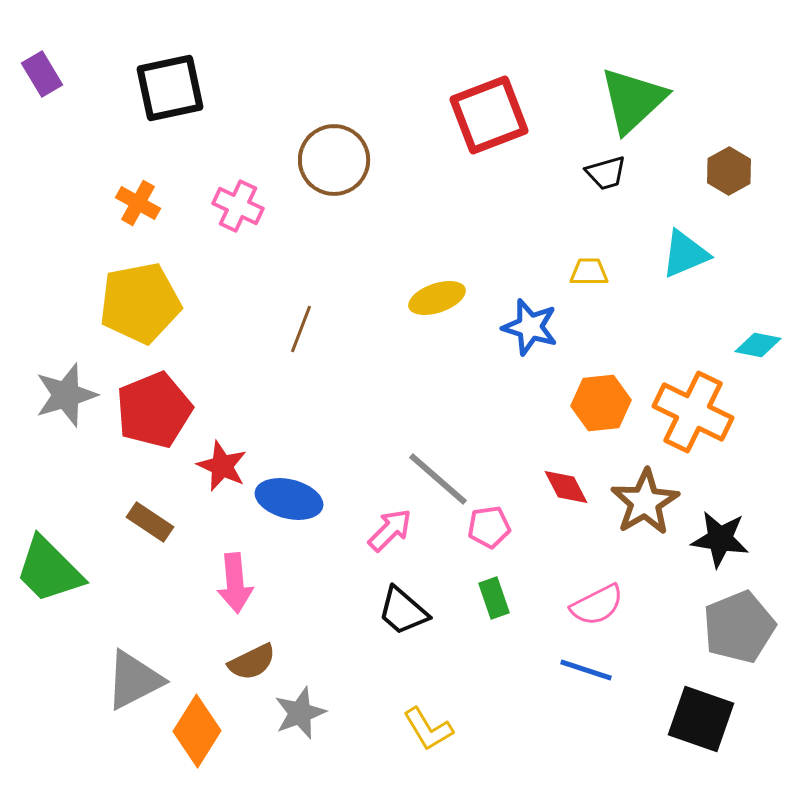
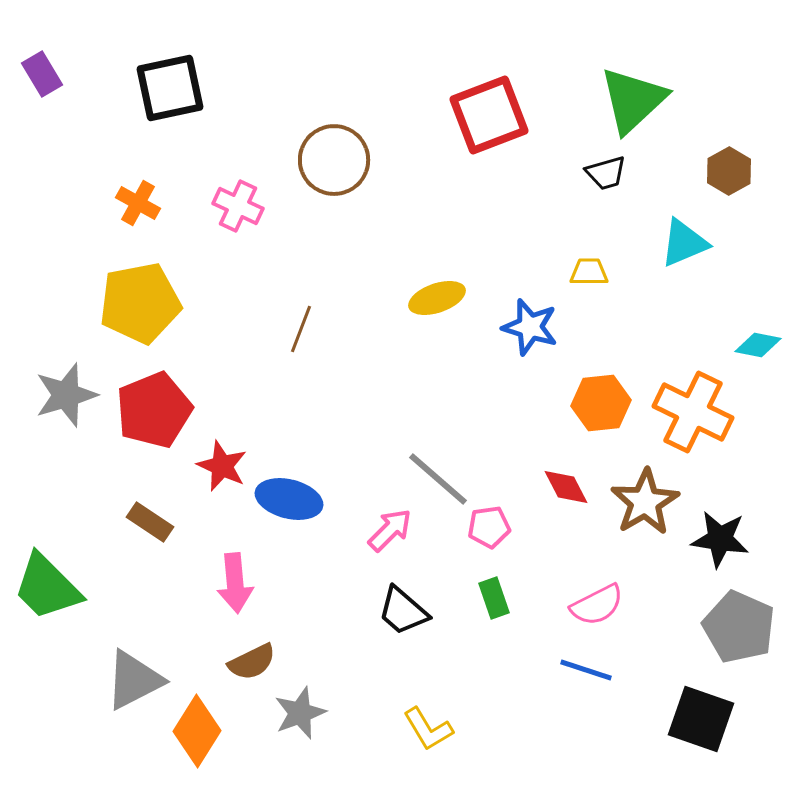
cyan triangle at (685, 254): moved 1 px left, 11 px up
green trapezoid at (49, 570): moved 2 px left, 17 px down
gray pentagon at (739, 627): rotated 26 degrees counterclockwise
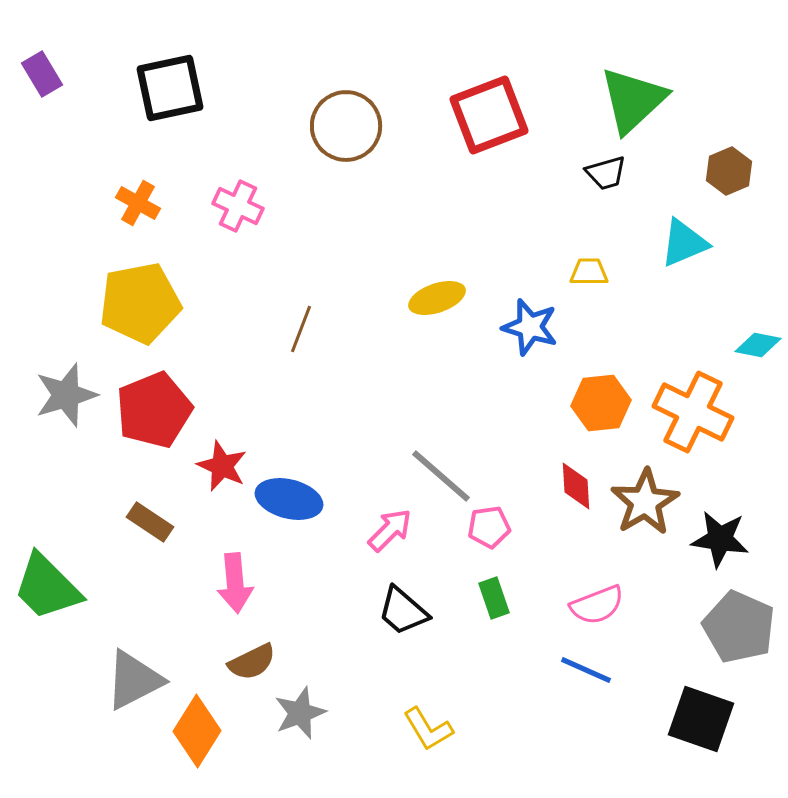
brown circle at (334, 160): moved 12 px right, 34 px up
brown hexagon at (729, 171): rotated 6 degrees clockwise
gray line at (438, 479): moved 3 px right, 3 px up
red diamond at (566, 487): moved 10 px right, 1 px up; rotated 24 degrees clockwise
pink semicircle at (597, 605): rotated 6 degrees clockwise
blue line at (586, 670): rotated 6 degrees clockwise
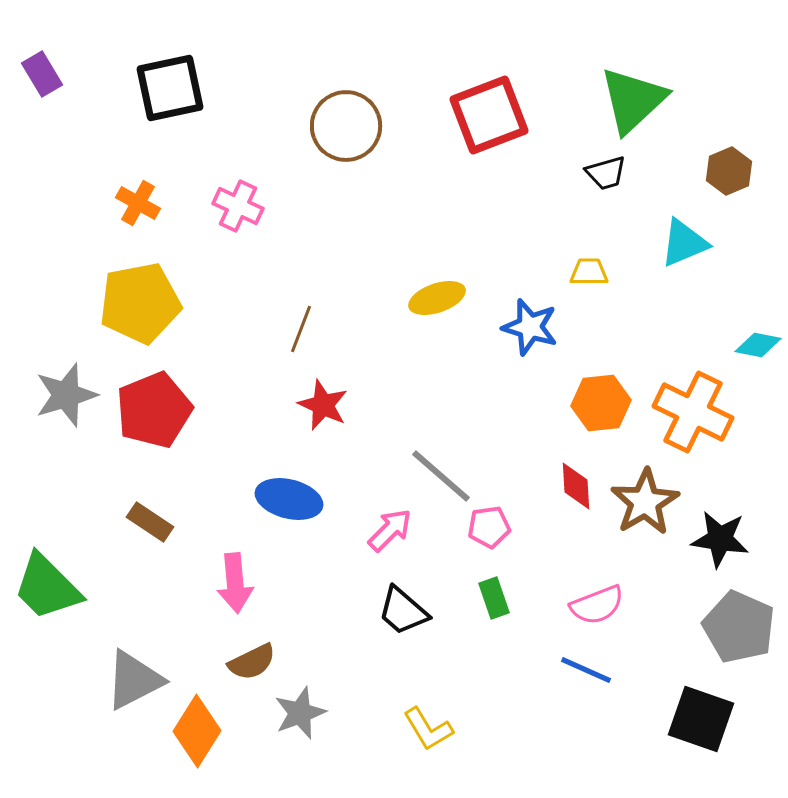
red star at (222, 466): moved 101 px right, 61 px up
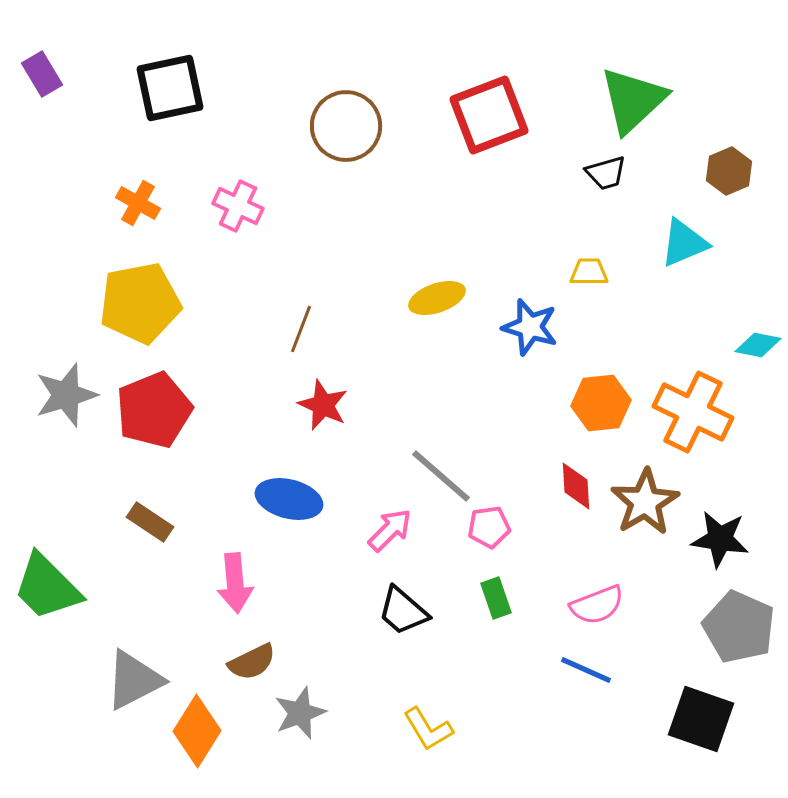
green rectangle at (494, 598): moved 2 px right
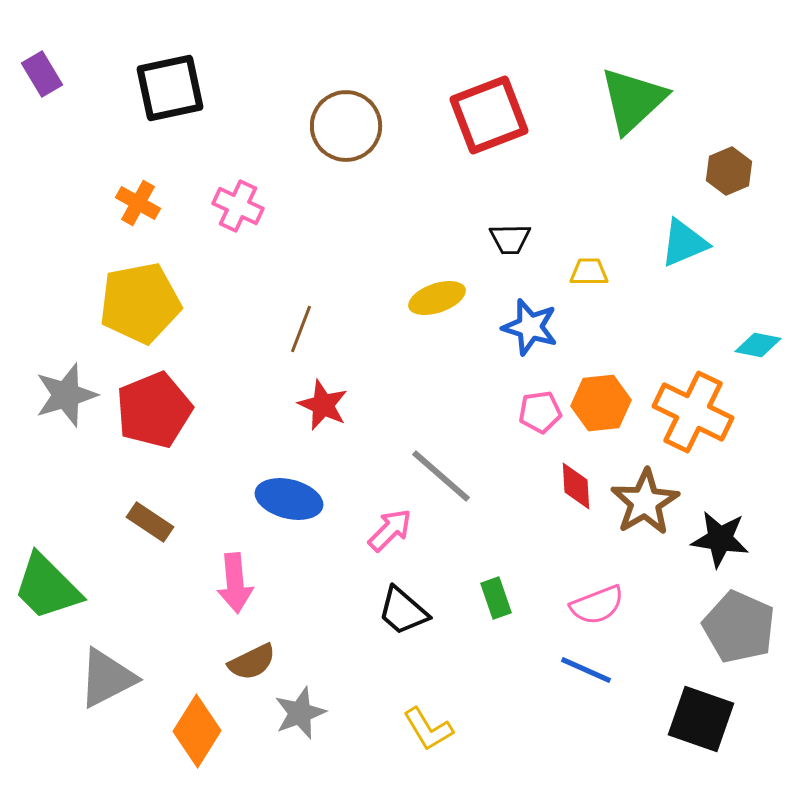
black trapezoid at (606, 173): moved 96 px left, 66 px down; rotated 15 degrees clockwise
pink pentagon at (489, 527): moved 51 px right, 115 px up
gray triangle at (134, 680): moved 27 px left, 2 px up
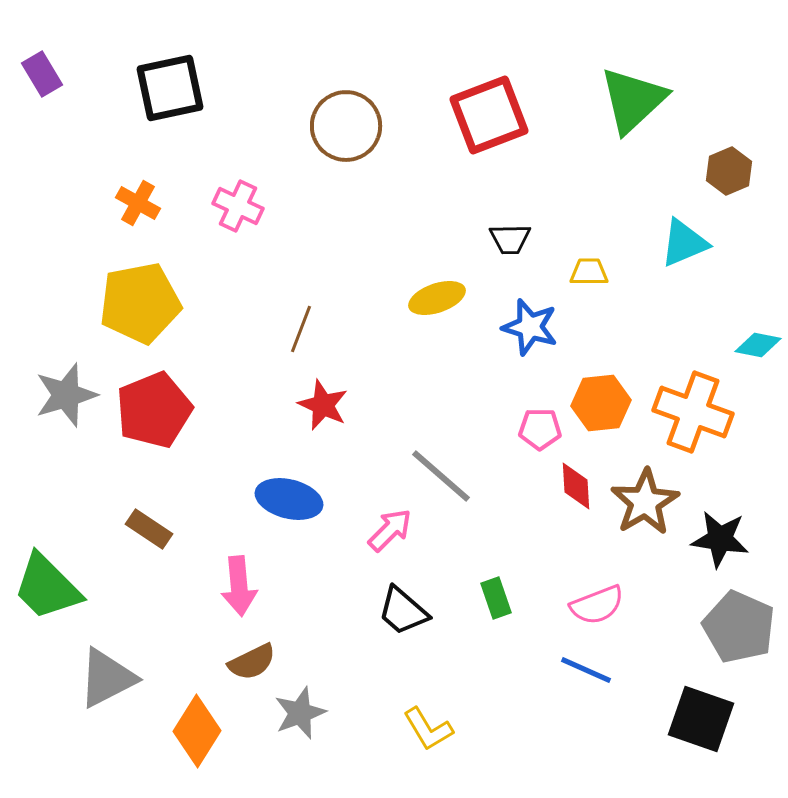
pink pentagon at (540, 412): moved 17 px down; rotated 9 degrees clockwise
orange cross at (693, 412): rotated 6 degrees counterclockwise
brown rectangle at (150, 522): moved 1 px left, 7 px down
pink arrow at (235, 583): moved 4 px right, 3 px down
